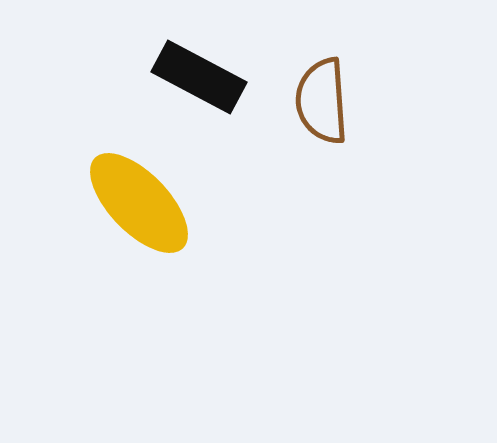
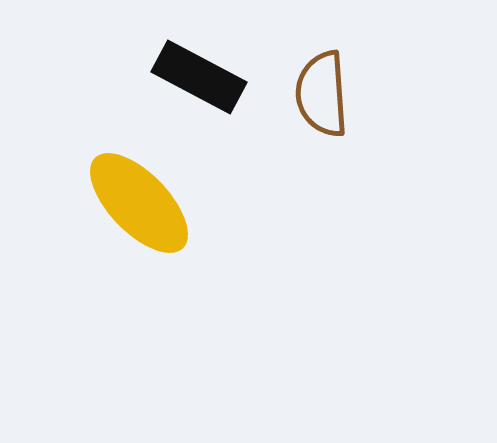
brown semicircle: moved 7 px up
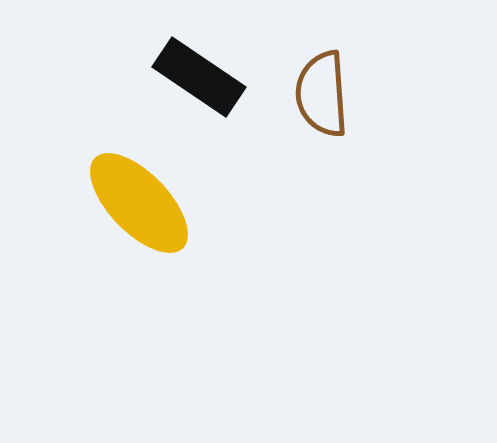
black rectangle: rotated 6 degrees clockwise
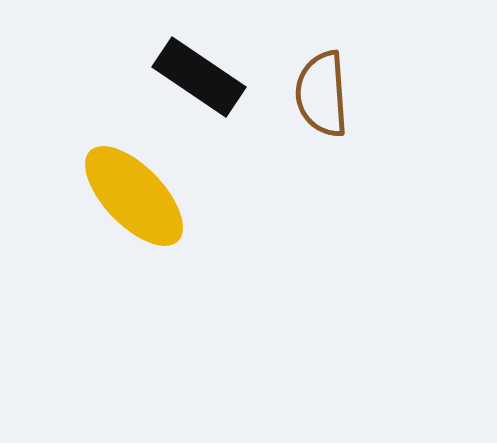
yellow ellipse: moved 5 px left, 7 px up
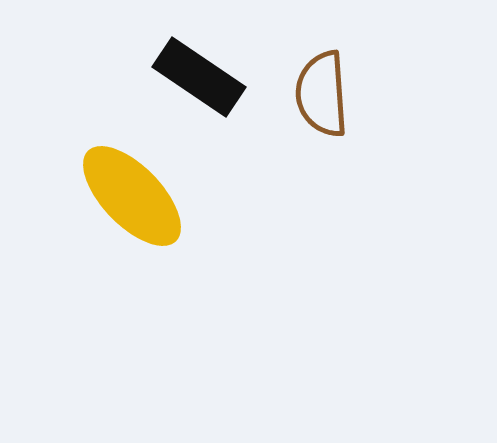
yellow ellipse: moved 2 px left
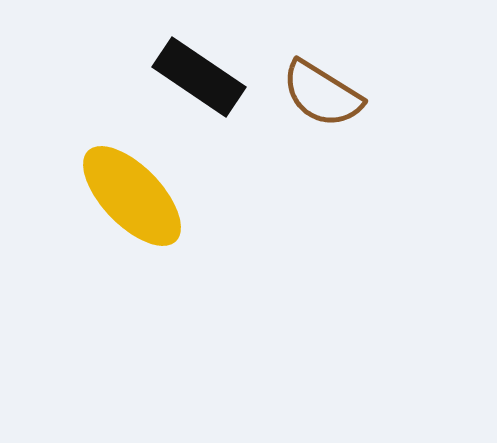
brown semicircle: rotated 54 degrees counterclockwise
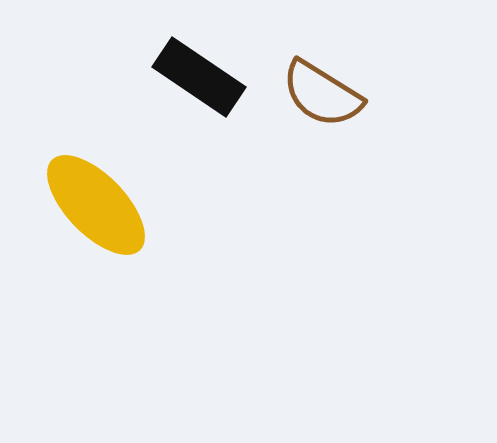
yellow ellipse: moved 36 px left, 9 px down
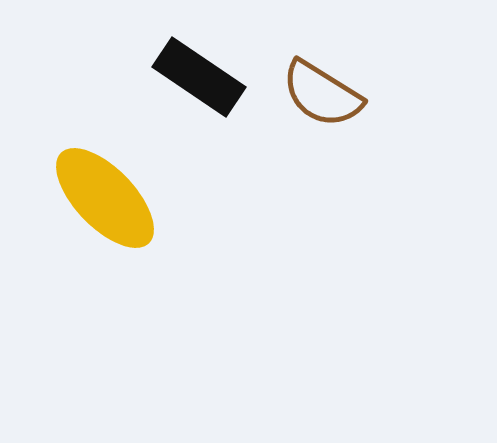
yellow ellipse: moved 9 px right, 7 px up
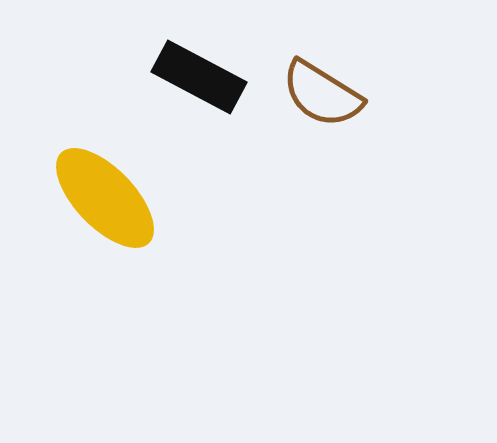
black rectangle: rotated 6 degrees counterclockwise
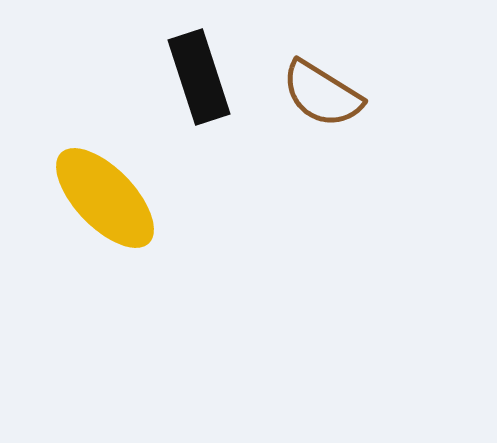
black rectangle: rotated 44 degrees clockwise
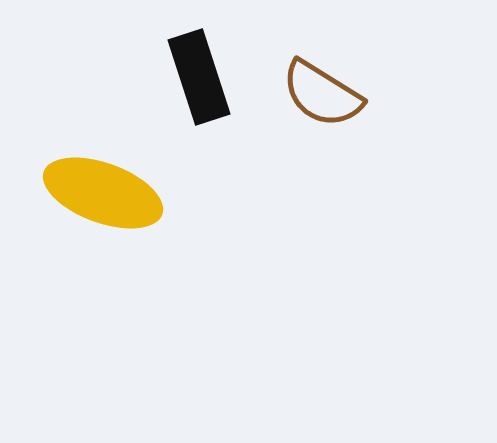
yellow ellipse: moved 2 px left, 5 px up; rotated 26 degrees counterclockwise
